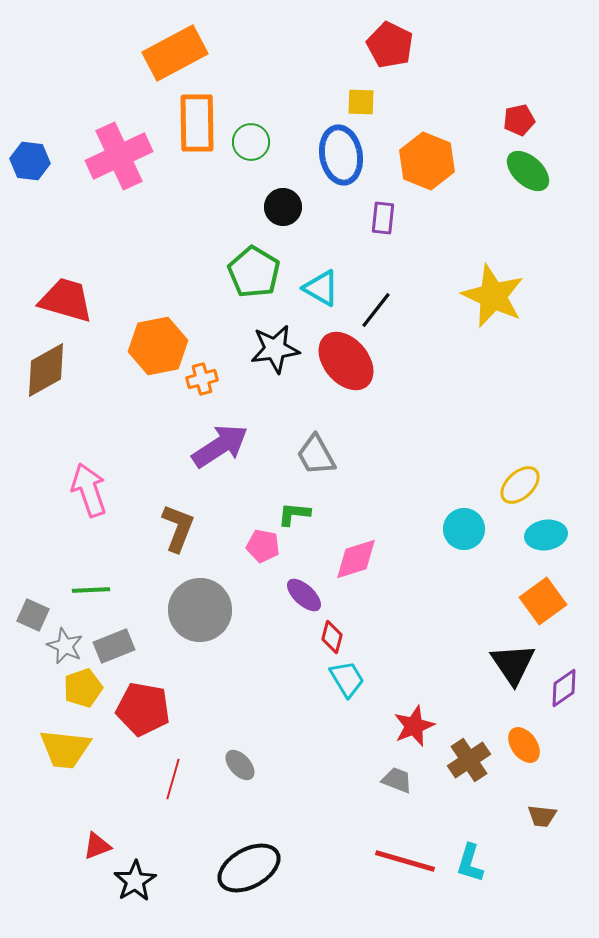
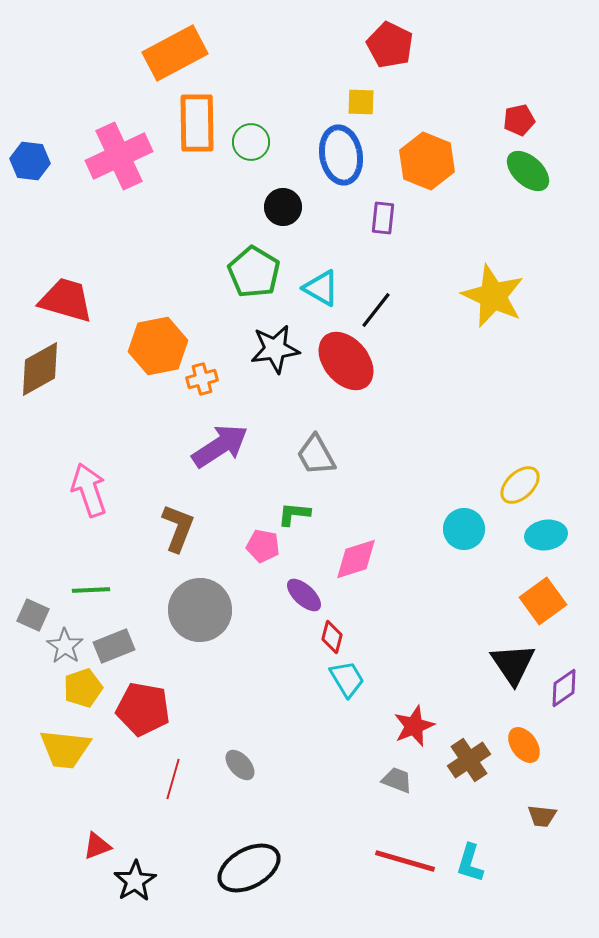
brown diamond at (46, 370): moved 6 px left, 1 px up
gray star at (65, 646): rotated 9 degrees clockwise
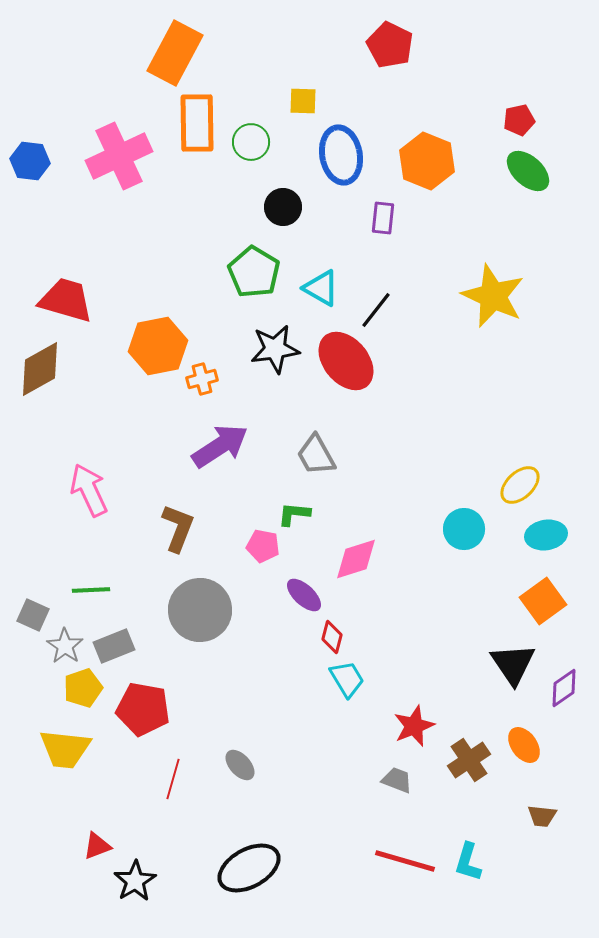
orange rectangle at (175, 53): rotated 34 degrees counterclockwise
yellow square at (361, 102): moved 58 px left, 1 px up
pink arrow at (89, 490): rotated 6 degrees counterclockwise
cyan L-shape at (470, 863): moved 2 px left, 1 px up
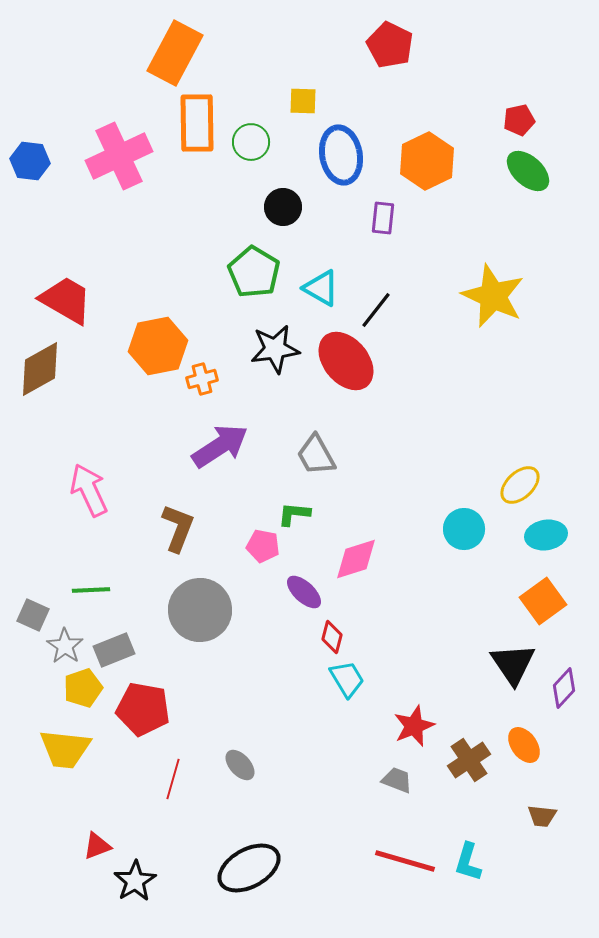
orange hexagon at (427, 161): rotated 12 degrees clockwise
red trapezoid at (66, 300): rotated 14 degrees clockwise
purple ellipse at (304, 595): moved 3 px up
gray rectangle at (114, 646): moved 4 px down
purple diamond at (564, 688): rotated 12 degrees counterclockwise
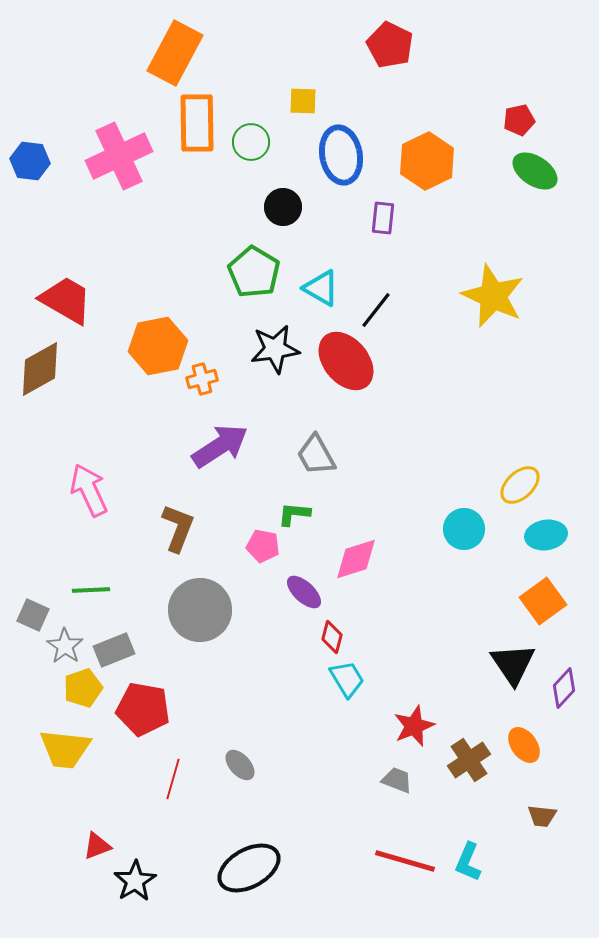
green ellipse at (528, 171): moved 7 px right; rotated 9 degrees counterclockwise
cyan L-shape at (468, 862): rotated 6 degrees clockwise
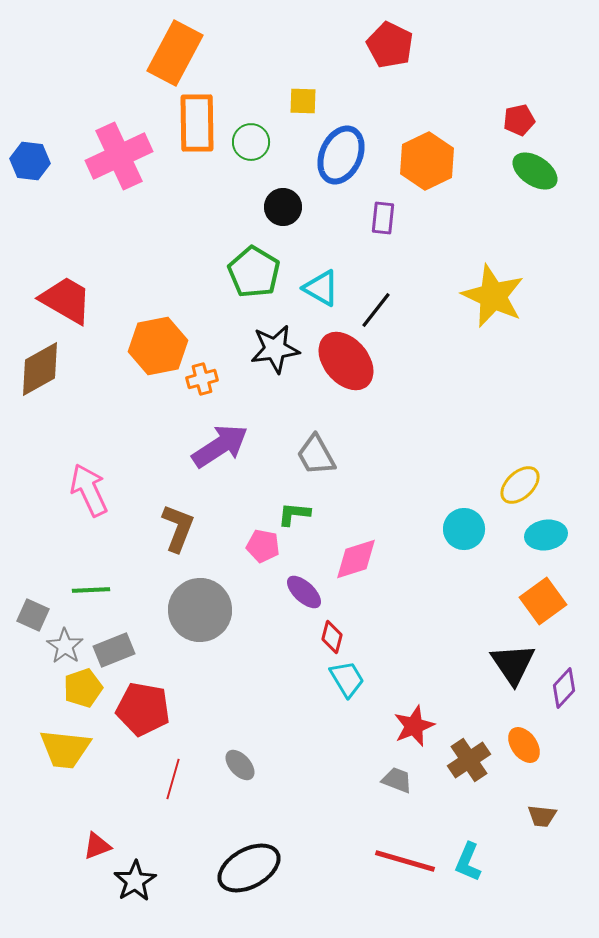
blue ellipse at (341, 155): rotated 34 degrees clockwise
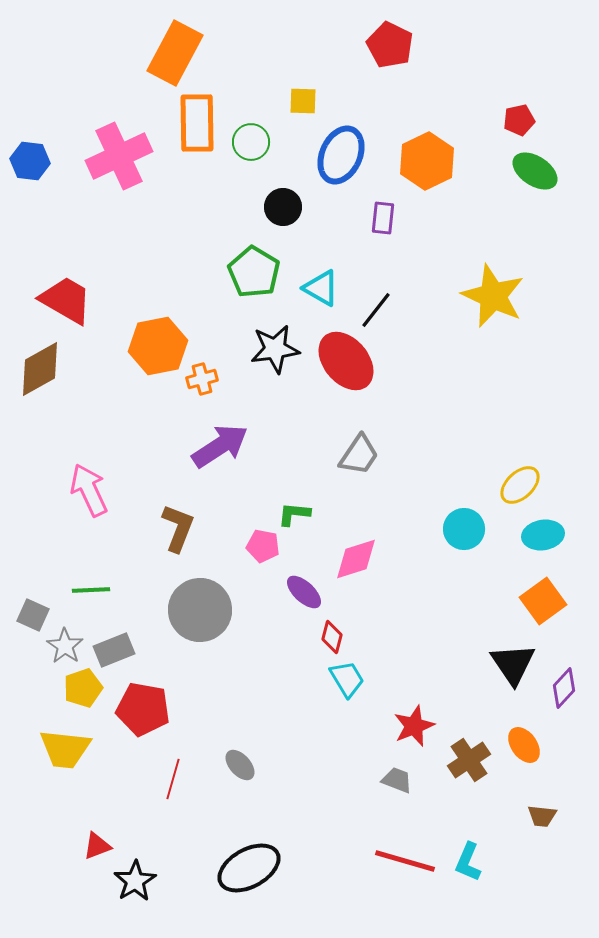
gray trapezoid at (316, 455): moved 43 px right; rotated 117 degrees counterclockwise
cyan ellipse at (546, 535): moved 3 px left
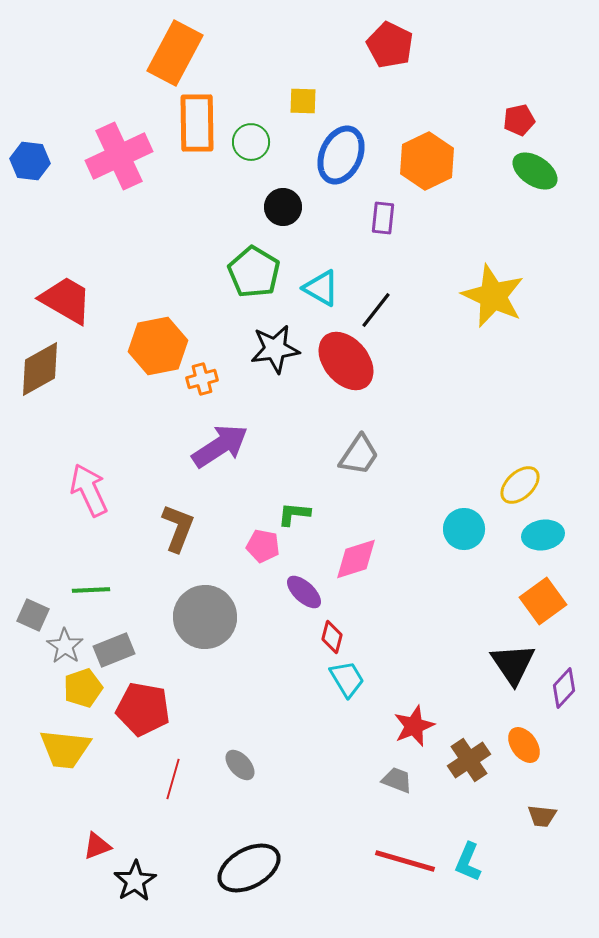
gray circle at (200, 610): moved 5 px right, 7 px down
